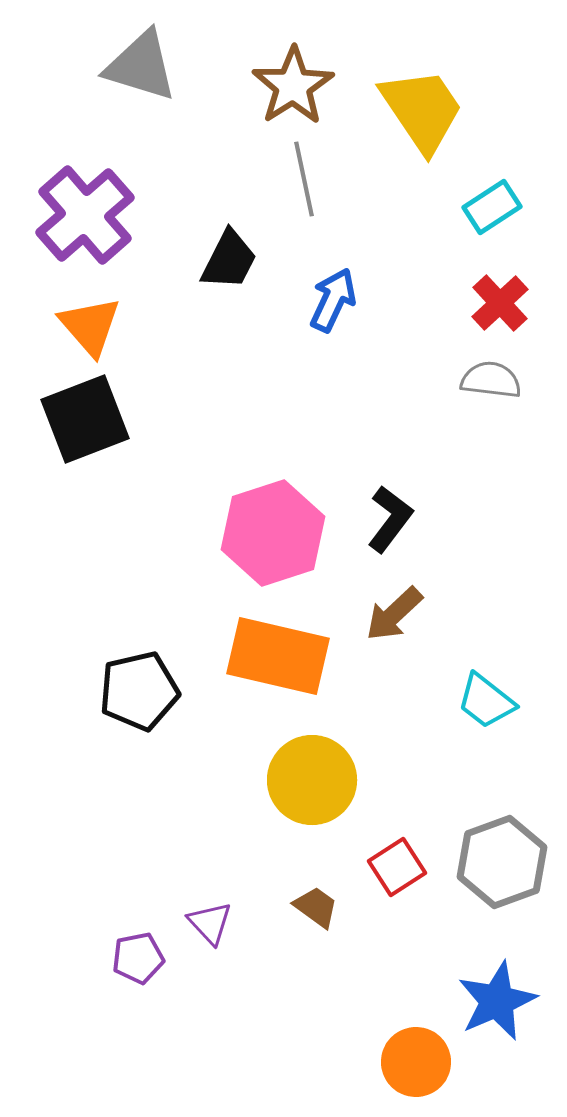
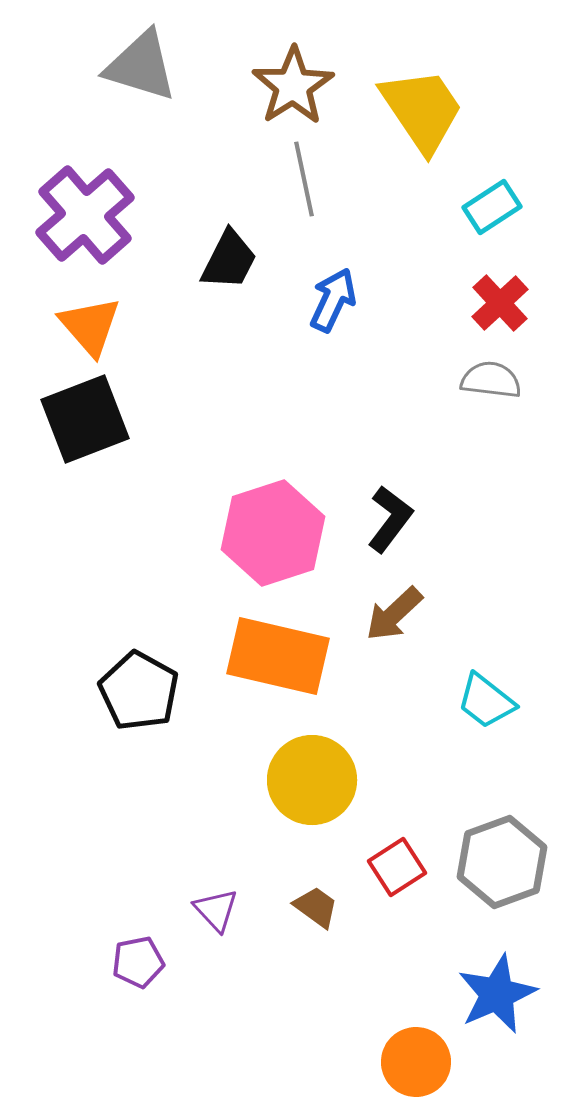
black pentagon: rotated 30 degrees counterclockwise
purple triangle: moved 6 px right, 13 px up
purple pentagon: moved 4 px down
blue star: moved 7 px up
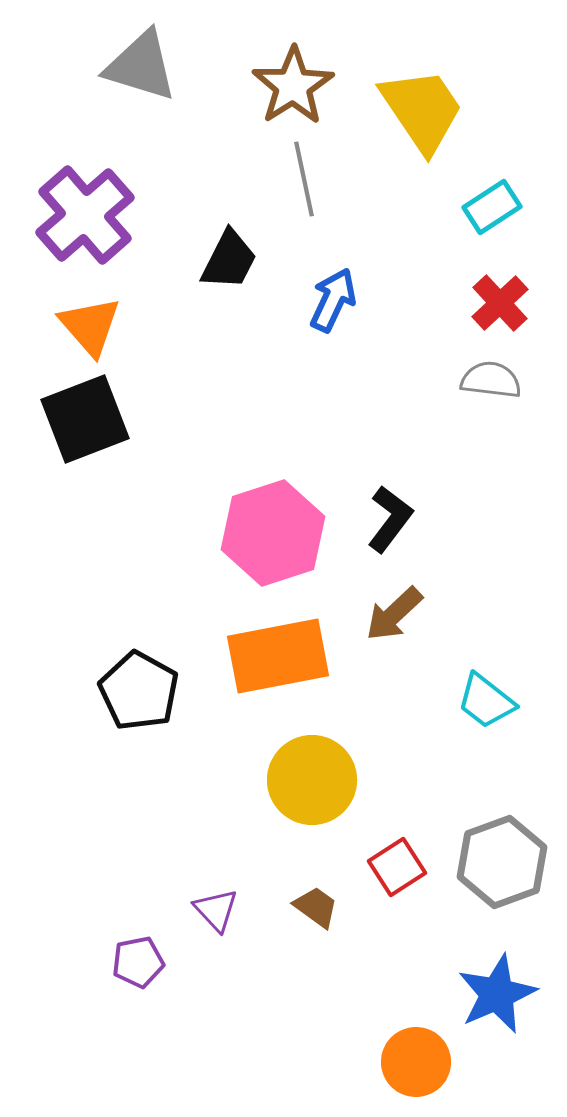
orange rectangle: rotated 24 degrees counterclockwise
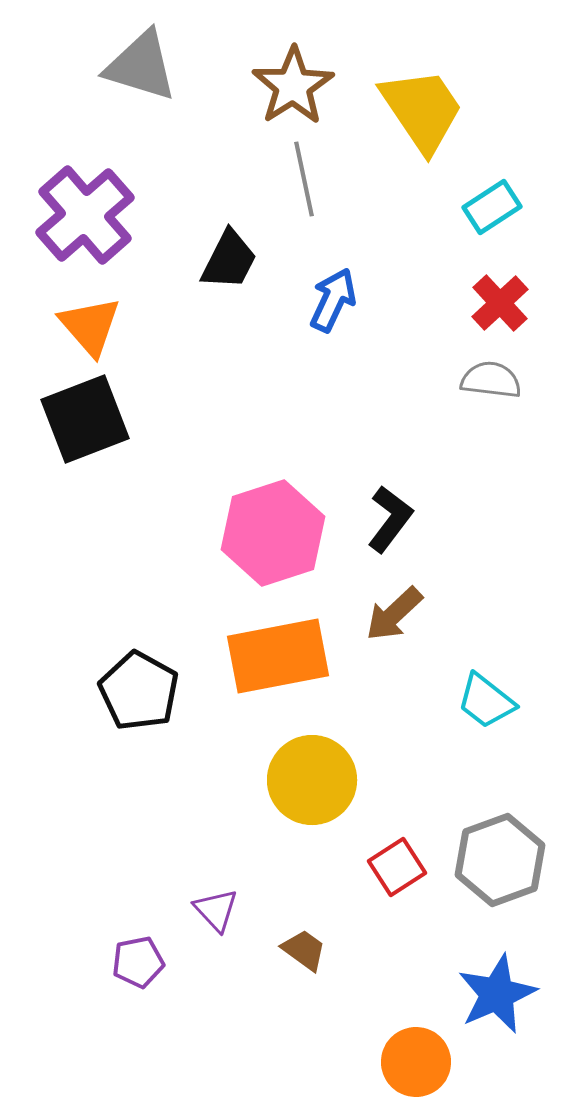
gray hexagon: moved 2 px left, 2 px up
brown trapezoid: moved 12 px left, 43 px down
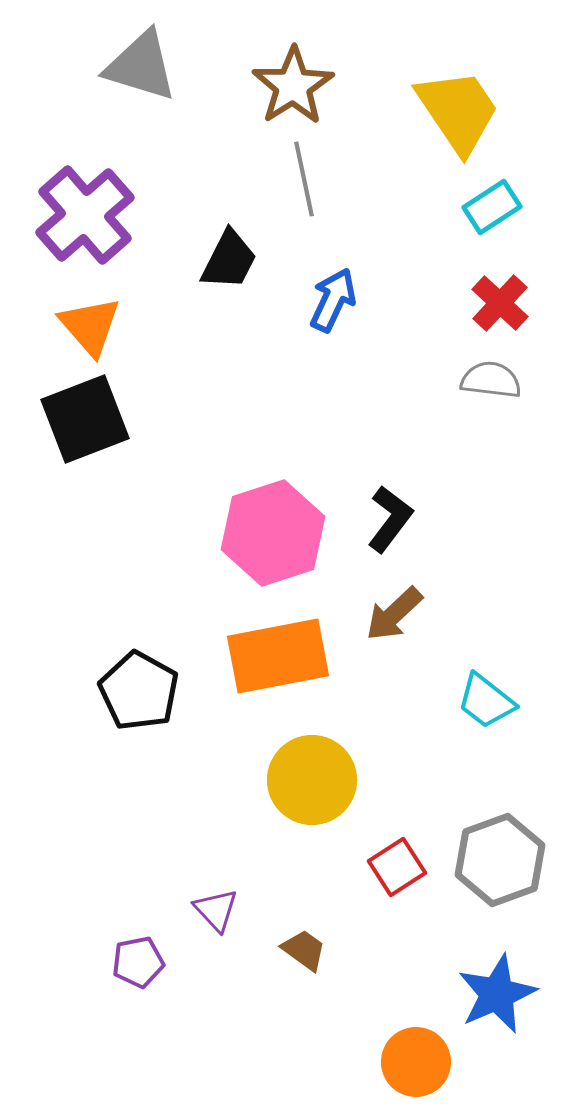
yellow trapezoid: moved 36 px right, 1 px down
red cross: rotated 4 degrees counterclockwise
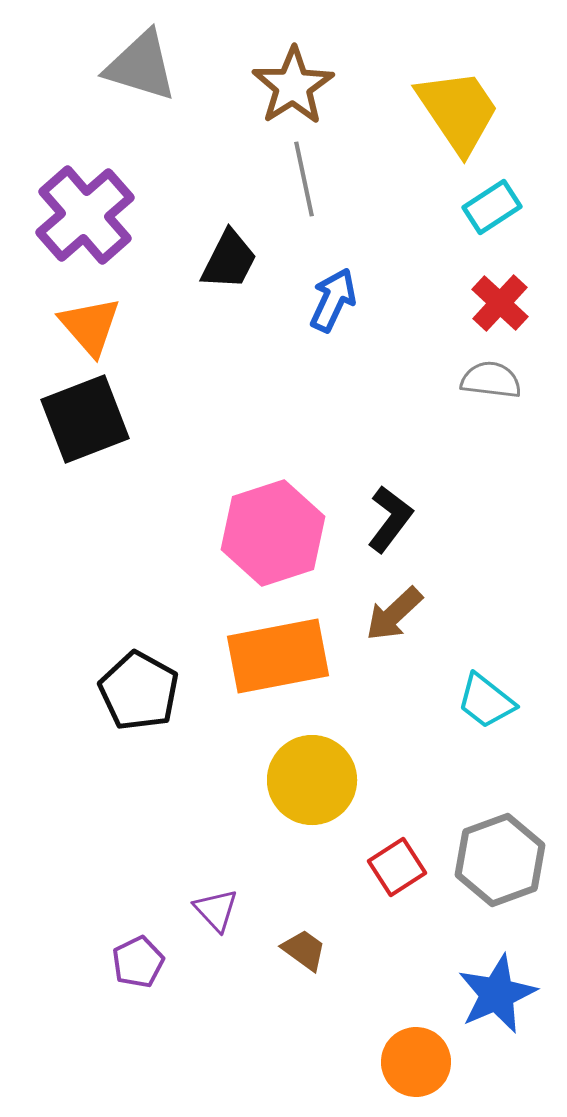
purple pentagon: rotated 15 degrees counterclockwise
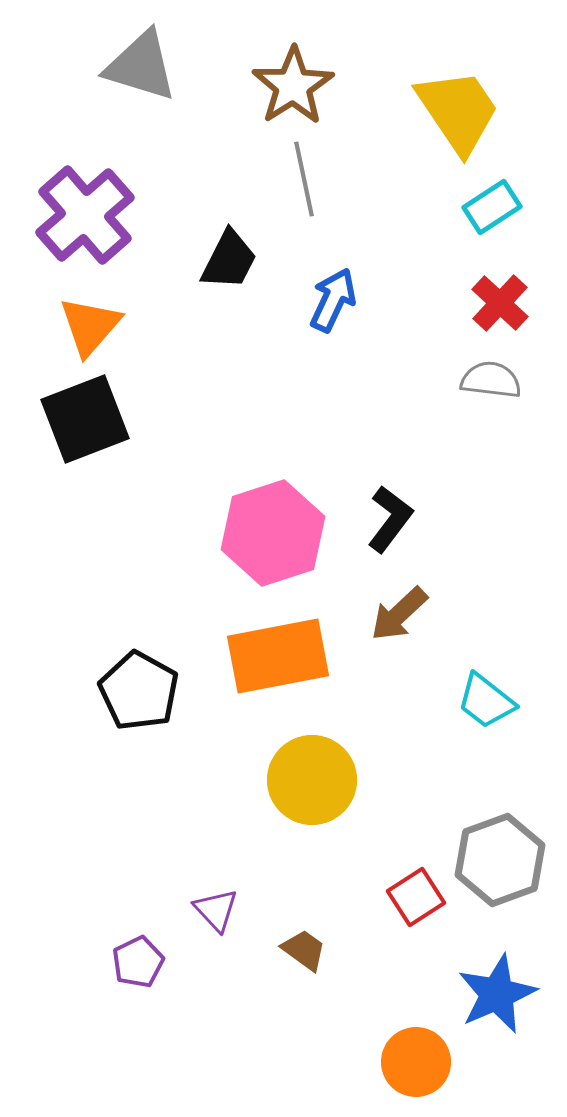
orange triangle: rotated 22 degrees clockwise
brown arrow: moved 5 px right
red square: moved 19 px right, 30 px down
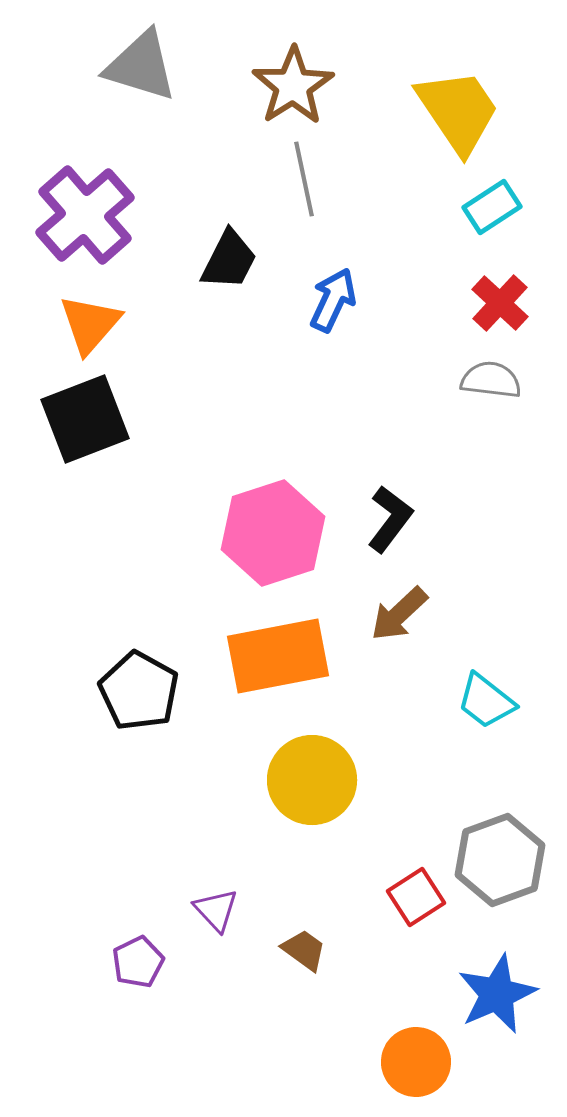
orange triangle: moved 2 px up
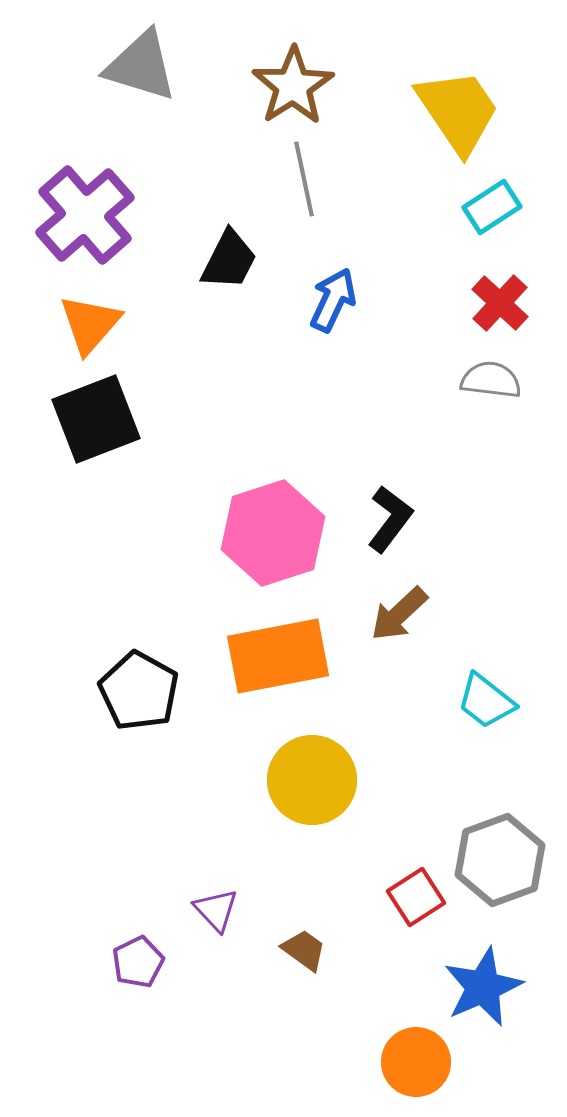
black square: moved 11 px right
blue star: moved 14 px left, 7 px up
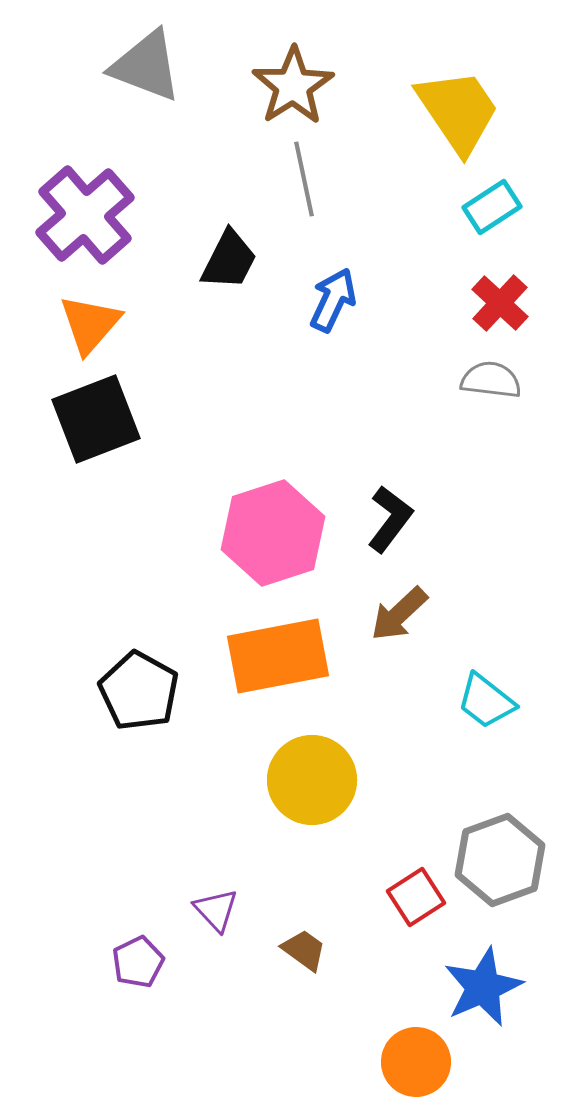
gray triangle: moved 5 px right; rotated 4 degrees clockwise
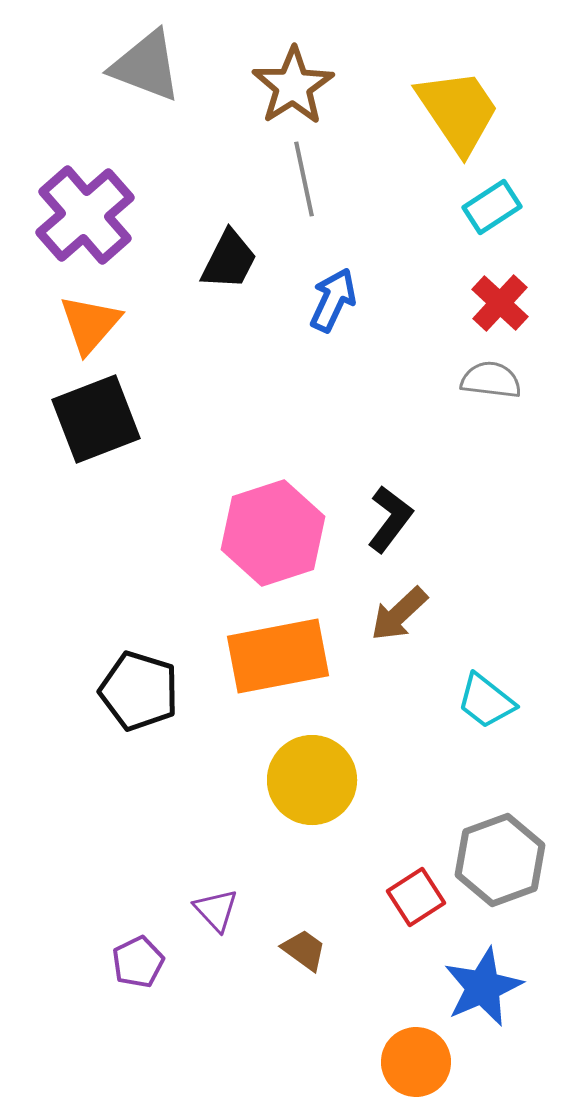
black pentagon: rotated 12 degrees counterclockwise
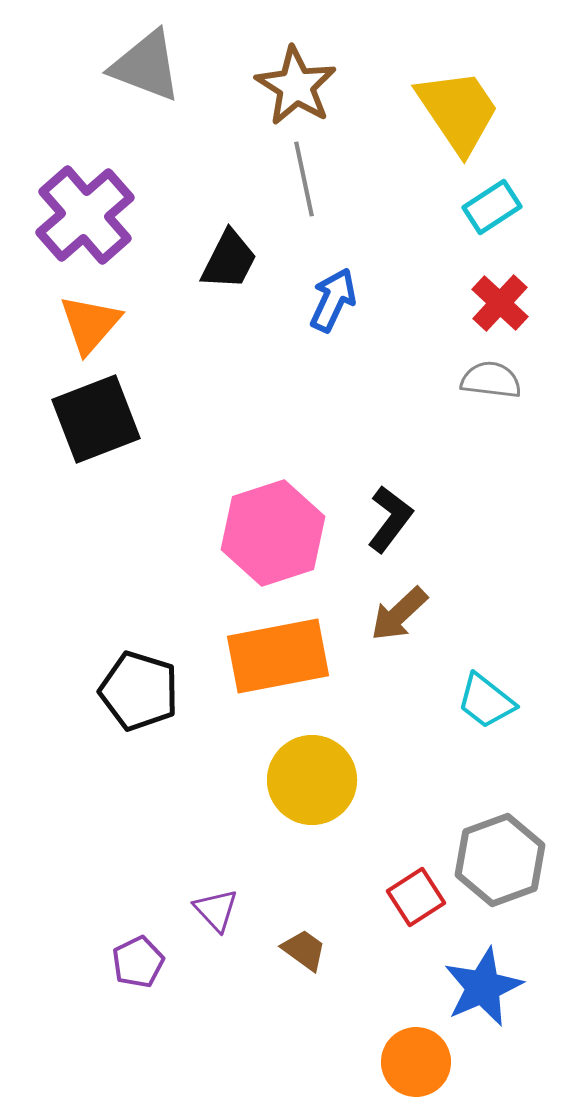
brown star: moved 3 px right; rotated 8 degrees counterclockwise
